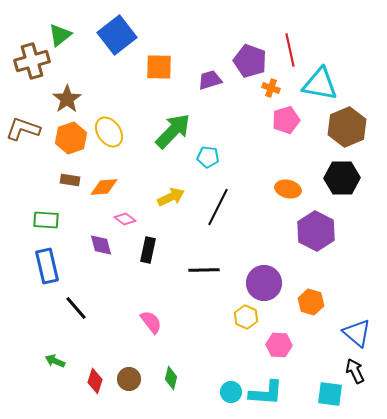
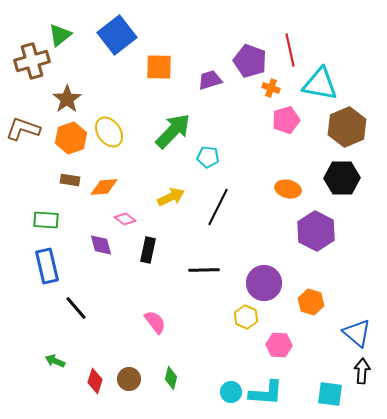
pink semicircle at (151, 322): moved 4 px right
black arrow at (355, 371): moved 7 px right; rotated 30 degrees clockwise
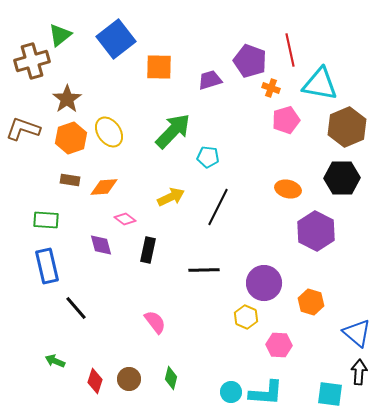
blue square at (117, 35): moved 1 px left, 4 px down
black arrow at (362, 371): moved 3 px left, 1 px down
